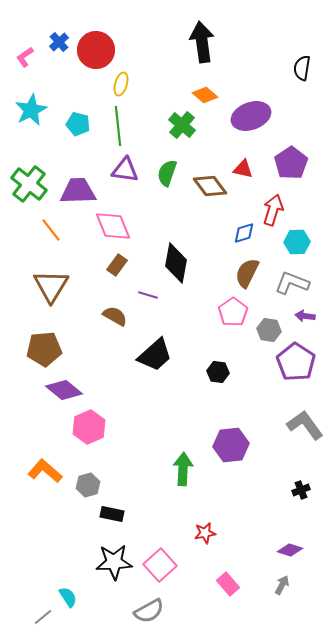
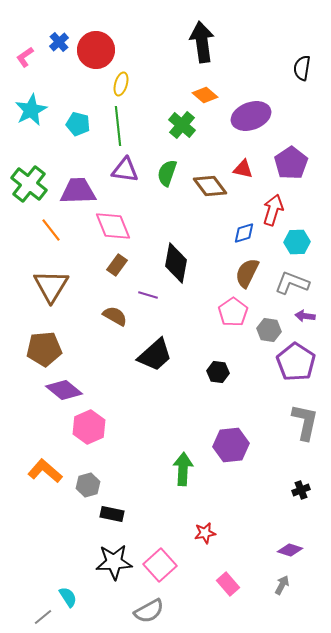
gray L-shape at (305, 425): moved 3 px up; rotated 48 degrees clockwise
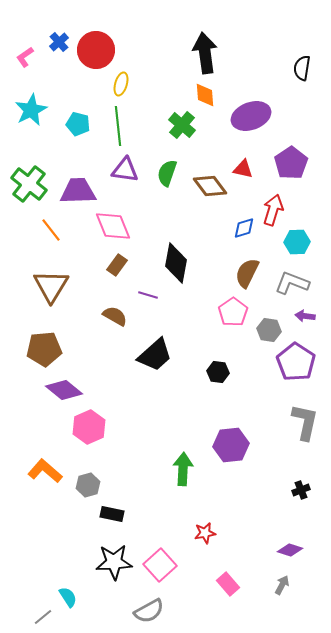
black arrow at (202, 42): moved 3 px right, 11 px down
orange diamond at (205, 95): rotated 45 degrees clockwise
blue diamond at (244, 233): moved 5 px up
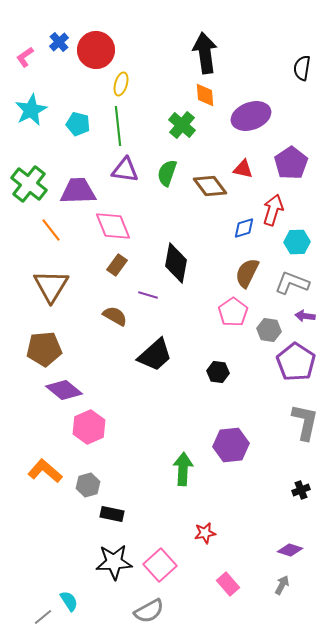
cyan semicircle at (68, 597): moved 1 px right, 4 px down
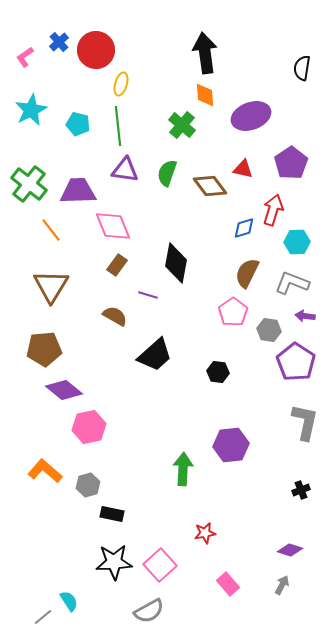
pink hexagon at (89, 427): rotated 12 degrees clockwise
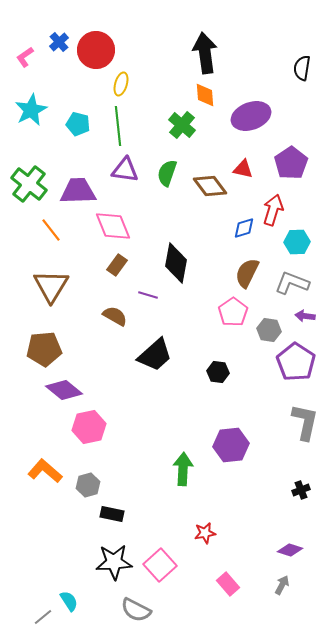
gray semicircle at (149, 611): moved 13 px left, 1 px up; rotated 56 degrees clockwise
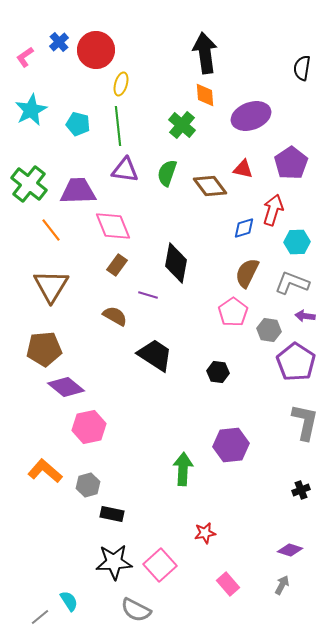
black trapezoid at (155, 355): rotated 105 degrees counterclockwise
purple diamond at (64, 390): moved 2 px right, 3 px up
gray line at (43, 617): moved 3 px left
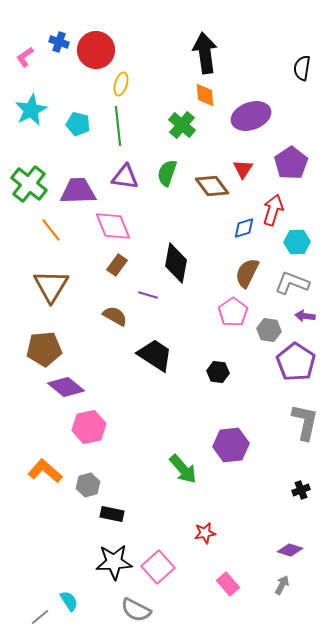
blue cross at (59, 42): rotated 30 degrees counterclockwise
red triangle at (243, 169): rotated 50 degrees clockwise
purple triangle at (125, 170): moved 7 px down
brown diamond at (210, 186): moved 2 px right
green arrow at (183, 469): rotated 136 degrees clockwise
pink square at (160, 565): moved 2 px left, 2 px down
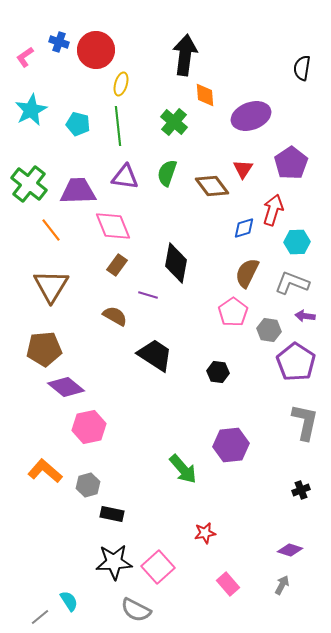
black arrow at (205, 53): moved 20 px left, 2 px down; rotated 15 degrees clockwise
green cross at (182, 125): moved 8 px left, 3 px up
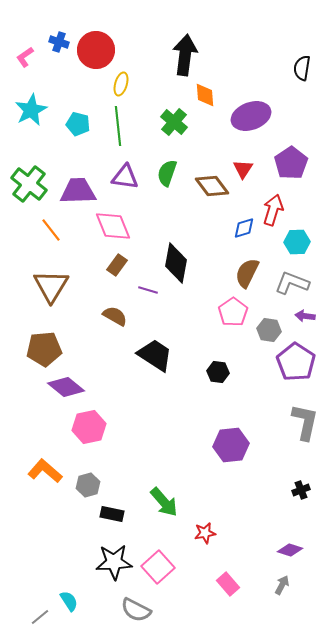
purple line at (148, 295): moved 5 px up
green arrow at (183, 469): moved 19 px left, 33 px down
